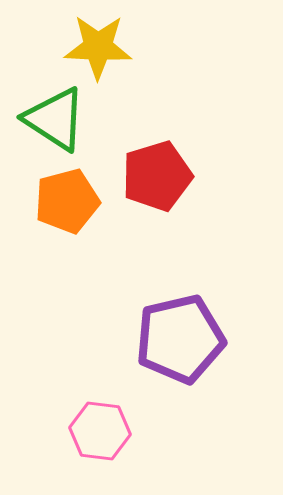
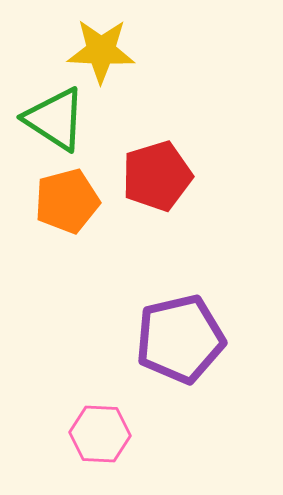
yellow star: moved 3 px right, 4 px down
pink hexagon: moved 3 px down; rotated 4 degrees counterclockwise
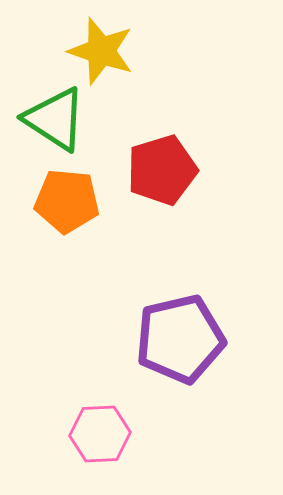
yellow star: rotated 16 degrees clockwise
red pentagon: moved 5 px right, 6 px up
orange pentagon: rotated 20 degrees clockwise
pink hexagon: rotated 6 degrees counterclockwise
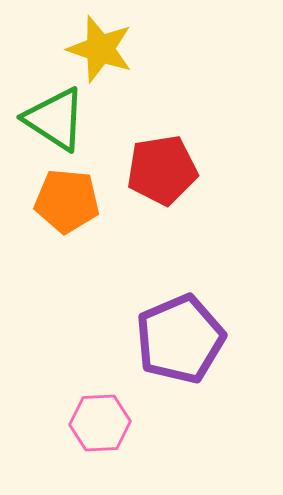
yellow star: moved 1 px left, 2 px up
red pentagon: rotated 8 degrees clockwise
purple pentagon: rotated 10 degrees counterclockwise
pink hexagon: moved 11 px up
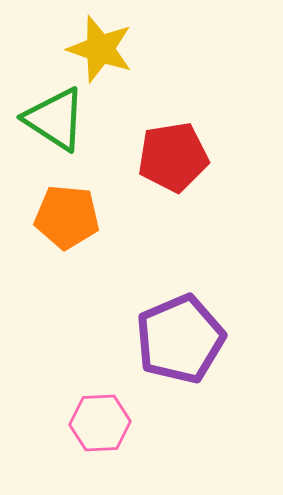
red pentagon: moved 11 px right, 13 px up
orange pentagon: moved 16 px down
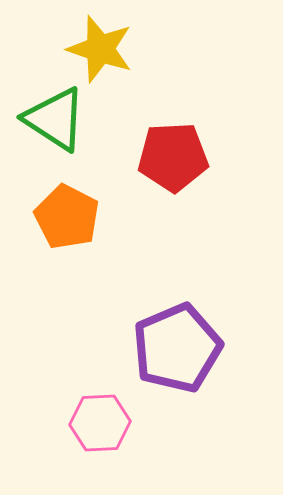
red pentagon: rotated 6 degrees clockwise
orange pentagon: rotated 22 degrees clockwise
purple pentagon: moved 3 px left, 9 px down
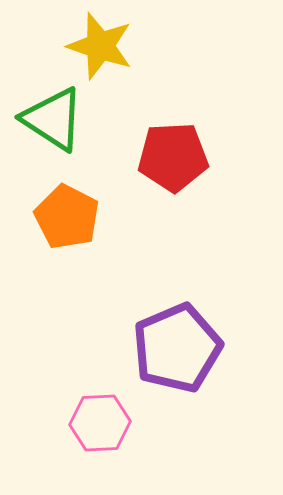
yellow star: moved 3 px up
green triangle: moved 2 px left
